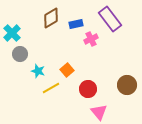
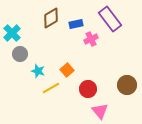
pink triangle: moved 1 px right, 1 px up
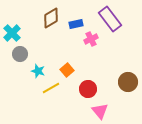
brown circle: moved 1 px right, 3 px up
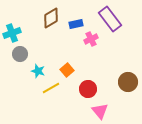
cyan cross: rotated 24 degrees clockwise
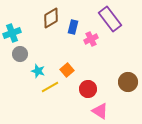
blue rectangle: moved 3 px left, 3 px down; rotated 64 degrees counterclockwise
yellow line: moved 1 px left, 1 px up
pink triangle: rotated 18 degrees counterclockwise
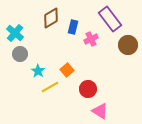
cyan cross: moved 3 px right; rotated 30 degrees counterclockwise
cyan star: rotated 16 degrees clockwise
brown circle: moved 37 px up
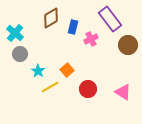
pink triangle: moved 23 px right, 19 px up
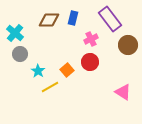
brown diamond: moved 2 px left, 2 px down; rotated 30 degrees clockwise
blue rectangle: moved 9 px up
red circle: moved 2 px right, 27 px up
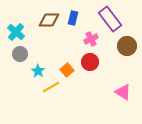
cyan cross: moved 1 px right, 1 px up
brown circle: moved 1 px left, 1 px down
yellow line: moved 1 px right
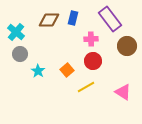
pink cross: rotated 24 degrees clockwise
red circle: moved 3 px right, 1 px up
yellow line: moved 35 px right
